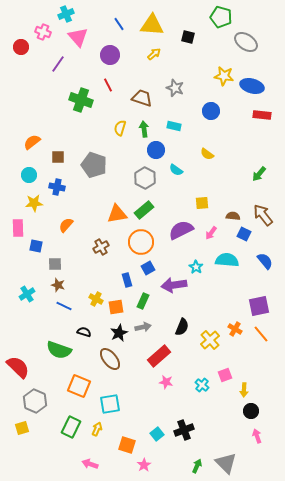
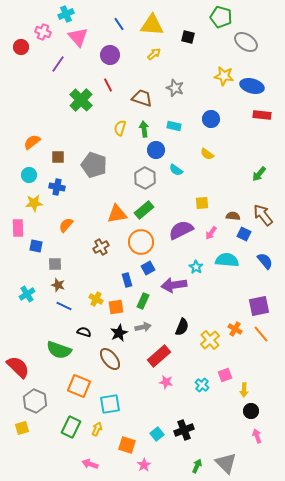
green cross at (81, 100): rotated 25 degrees clockwise
blue circle at (211, 111): moved 8 px down
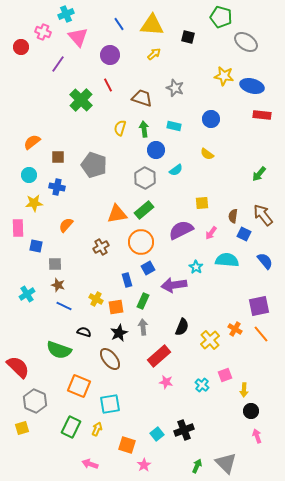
cyan semicircle at (176, 170): rotated 72 degrees counterclockwise
brown semicircle at (233, 216): rotated 88 degrees counterclockwise
gray arrow at (143, 327): rotated 84 degrees counterclockwise
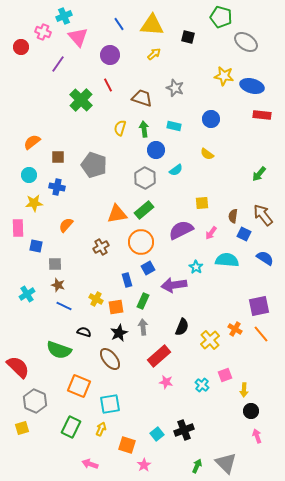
cyan cross at (66, 14): moved 2 px left, 2 px down
blue semicircle at (265, 261): moved 3 px up; rotated 18 degrees counterclockwise
yellow arrow at (97, 429): moved 4 px right
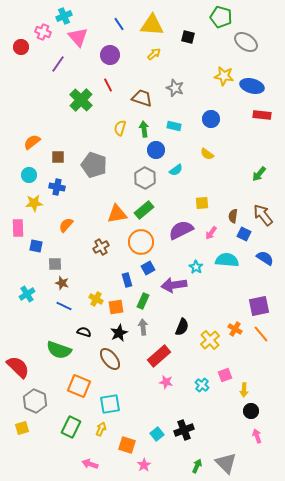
brown star at (58, 285): moved 4 px right, 2 px up
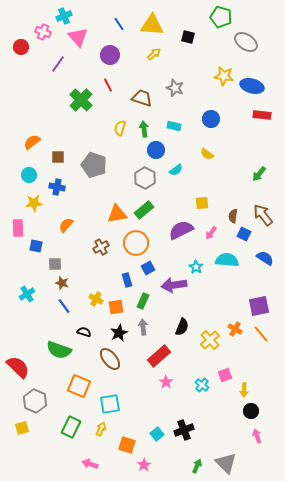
orange circle at (141, 242): moved 5 px left, 1 px down
blue line at (64, 306): rotated 28 degrees clockwise
pink star at (166, 382): rotated 24 degrees clockwise
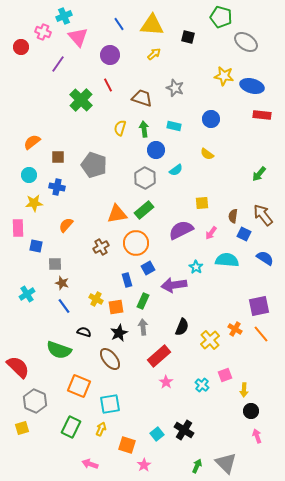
black cross at (184, 430): rotated 36 degrees counterclockwise
